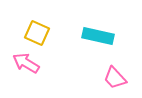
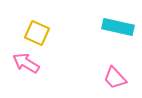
cyan rectangle: moved 20 px right, 9 px up
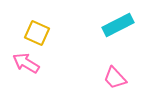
cyan rectangle: moved 2 px up; rotated 40 degrees counterclockwise
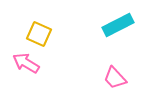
yellow square: moved 2 px right, 1 px down
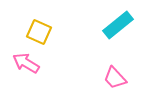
cyan rectangle: rotated 12 degrees counterclockwise
yellow square: moved 2 px up
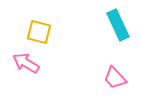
cyan rectangle: rotated 76 degrees counterclockwise
yellow square: rotated 10 degrees counterclockwise
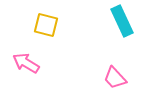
cyan rectangle: moved 4 px right, 4 px up
yellow square: moved 7 px right, 7 px up
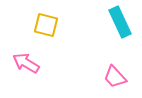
cyan rectangle: moved 2 px left, 1 px down
pink trapezoid: moved 1 px up
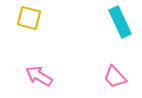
yellow square: moved 17 px left, 7 px up
pink arrow: moved 13 px right, 13 px down
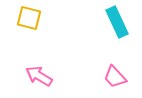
cyan rectangle: moved 3 px left
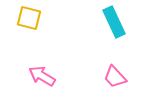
cyan rectangle: moved 3 px left
pink arrow: moved 3 px right
